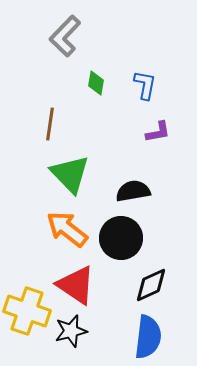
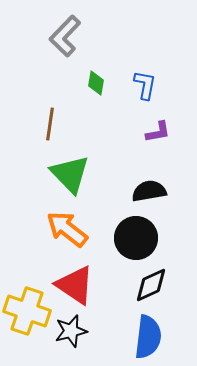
black semicircle: moved 16 px right
black circle: moved 15 px right
red triangle: moved 1 px left
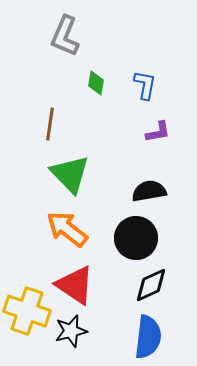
gray L-shape: rotated 21 degrees counterclockwise
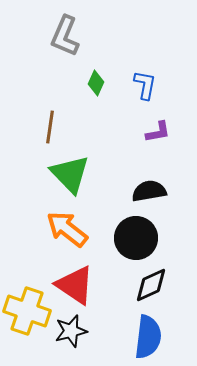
green diamond: rotated 15 degrees clockwise
brown line: moved 3 px down
